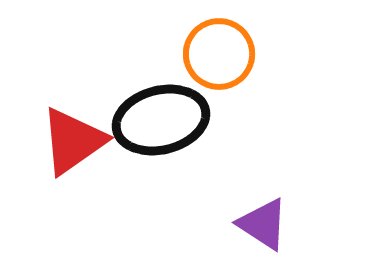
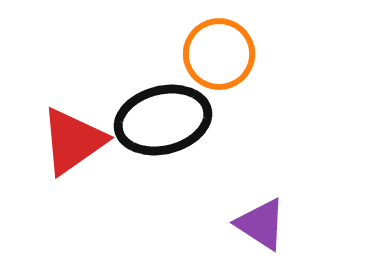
black ellipse: moved 2 px right
purple triangle: moved 2 px left
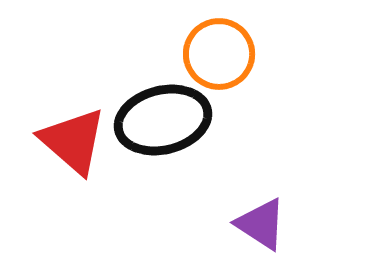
red triangle: rotated 44 degrees counterclockwise
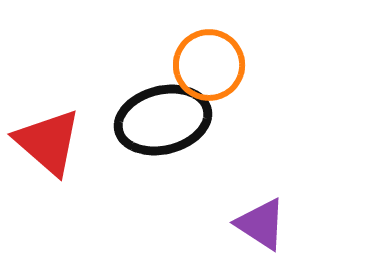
orange circle: moved 10 px left, 11 px down
red triangle: moved 25 px left, 1 px down
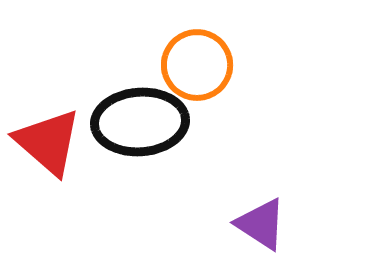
orange circle: moved 12 px left
black ellipse: moved 23 px left, 2 px down; rotated 10 degrees clockwise
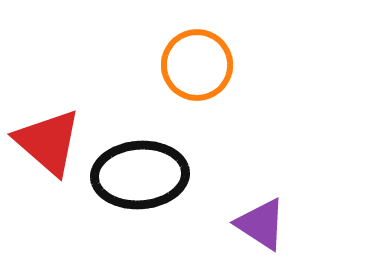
black ellipse: moved 53 px down
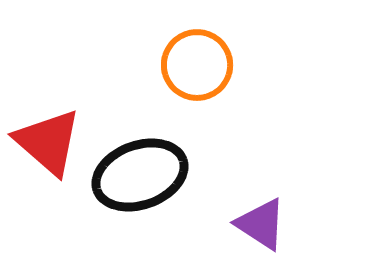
black ellipse: rotated 16 degrees counterclockwise
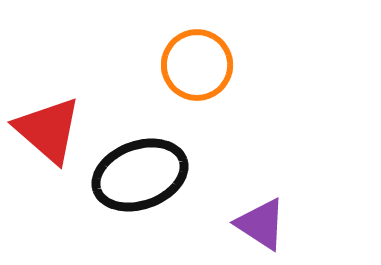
red triangle: moved 12 px up
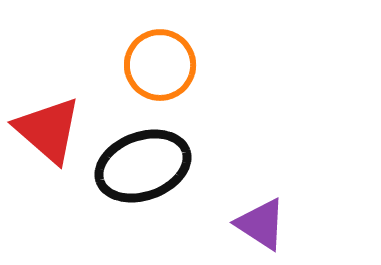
orange circle: moved 37 px left
black ellipse: moved 3 px right, 9 px up
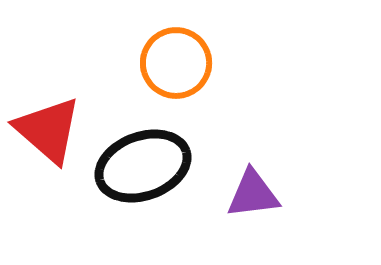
orange circle: moved 16 px right, 2 px up
purple triangle: moved 8 px left, 30 px up; rotated 40 degrees counterclockwise
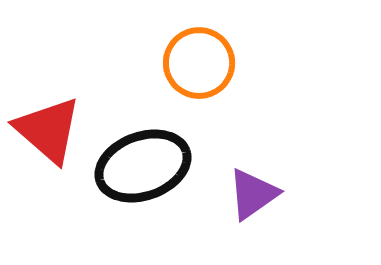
orange circle: moved 23 px right
purple triangle: rotated 28 degrees counterclockwise
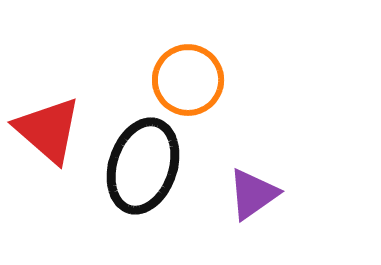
orange circle: moved 11 px left, 17 px down
black ellipse: rotated 52 degrees counterclockwise
